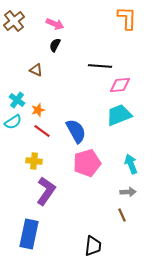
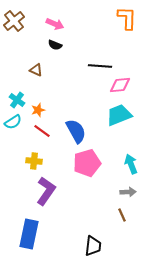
black semicircle: rotated 96 degrees counterclockwise
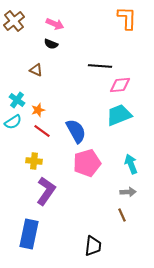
black semicircle: moved 4 px left, 1 px up
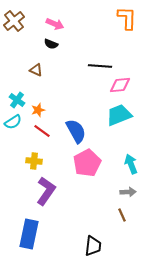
pink pentagon: rotated 12 degrees counterclockwise
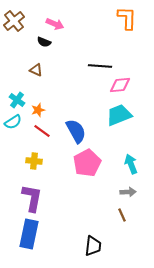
black semicircle: moved 7 px left, 2 px up
purple L-shape: moved 14 px left, 7 px down; rotated 24 degrees counterclockwise
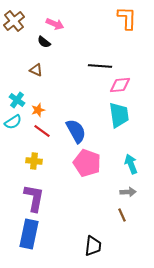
black semicircle: rotated 16 degrees clockwise
cyan trapezoid: rotated 104 degrees clockwise
pink pentagon: rotated 24 degrees counterclockwise
purple L-shape: moved 2 px right
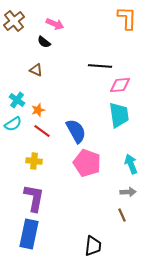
cyan semicircle: moved 2 px down
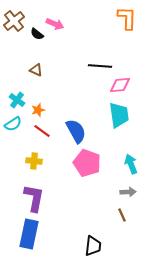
black semicircle: moved 7 px left, 8 px up
